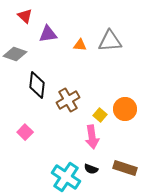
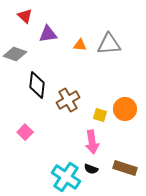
gray triangle: moved 1 px left, 3 px down
yellow square: rotated 24 degrees counterclockwise
pink arrow: moved 5 px down
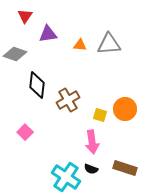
red triangle: rotated 21 degrees clockwise
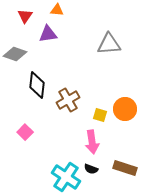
orange triangle: moved 23 px left, 35 px up
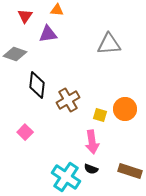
brown rectangle: moved 5 px right, 3 px down
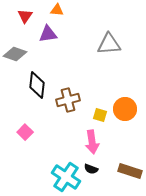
brown cross: rotated 15 degrees clockwise
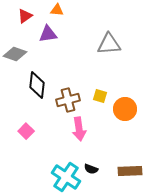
red triangle: rotated 21 degrees clockwise
yellow square: moved 19 px up
pink square: moved 1 px right, 1 px up
pink arrow: moved 13 px left, 13 px up
brown rectangle: rotated 20 degrees counterclockwise
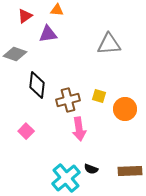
yellow square: moved 1 px left
cyan cross: moved 1 px down; rotated 16 degrees clockwise
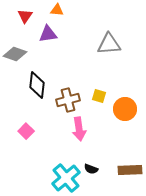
red triangle: rotated 21 degrees counterclockwise
brown rectangle: moved 1 px up
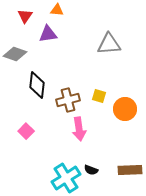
black semicircle: moved 1 px down
cyan cross: rotated 8 degrees clockwise
